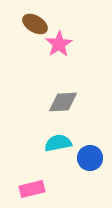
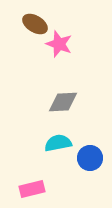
pink star: rotated 20 degrees counterclockwise
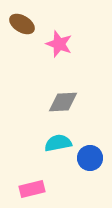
brown ellipse: moved 13 px left
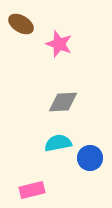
brown ellipse: moved 1 px left
pink rectangle: moved 1 px down
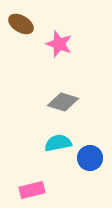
gray diamond: rotated 20 degrees clockwise
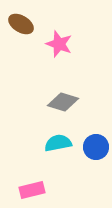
blue circle: moved 6 px right, 11 px up
